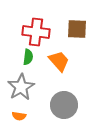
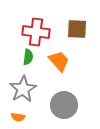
gray star: moved 2 px right, 2 px down
orange semicircle: moved 1 px left, 1 px down
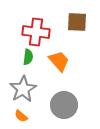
brown square: moved 7 px up
orange semicircle: moved 3 px right, 1 px up; rotated 32 degrees clockwise
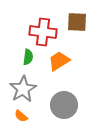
red cross: moved 7 px right
orange trapezoid: rotated 80 degrees counterclockwise
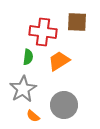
orange semicircle: moved 12 px right
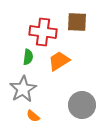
gray circle: moved 18 px right
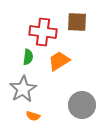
orange semicircle: rotated 24 degrees counterclockwise
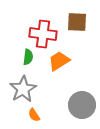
red cross: moved 2 px down
orange semicircle: moved 1 px right, 1 px up; rotated 40 degrees clockwise
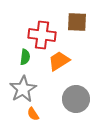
red cross: moved 1 px left, 1 px down
green semicircle: moved 3 px left
gray circle: moved 6 px left, 6 px up
orange semicircle: moved 1 px left, 1 px up
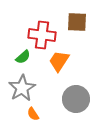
green semicircle: moved 2 px left; rotated 42 degrees clockwise
orange trapezoid: rotated 25 degrees counterclockwise
gray star: moved 1 px left, 1 px up
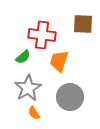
brown square: moved 6 px right, 2 px down
orange trapezoid: rotated 15 degrees counterclockwise
gray star: moved 6 px right
gray circle: moved 6 px left, 2 px up
orange semicircle: moved 1 px right, 1 px up
